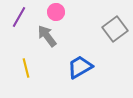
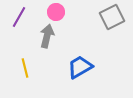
gray square: moved 3 px left, 12 px up; rotated 10 degrees clockwise
gray arrow: rotated 50 degrees clockwise
yellow line: moved 1 px left
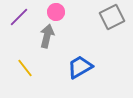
purple line: rotated 15 degrees clockwise
yellow line: rotated 24 degrees counterclockwise
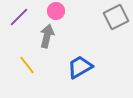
pink circle: moved 1 px up
gray square: moved 4 px right
yellow line: moved 2 px right, 3 px up
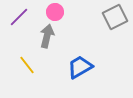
pink circle: moved 1 px left, 1 px down
gray square: moved 1 px left
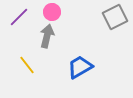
pink circle: moved 3 px left
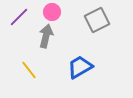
gray square: moved 18 px left, 3 px down
gray arrow: moved 1 px left
yellow line: moved 2 px right, 5 px down
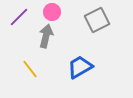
yellow line: moved 1 px right, 1 px up
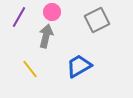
purple line: rotated 15 degrees counterclockwise
blue trapezoid: moved 1 px left, 1 px up
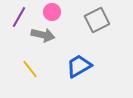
gray arrow: moved 3 px left, 1 px up; rotated 90 degrees clockwise
